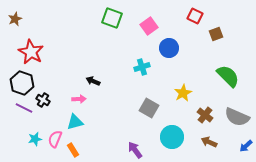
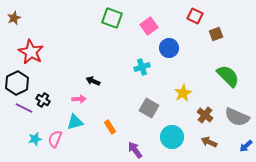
brown star: moved 1 px left, 1 px up
black hexagon: moved 5 px left; rotated 15 degrees clockwise
orange rectangle: moved 37 px right, 23 px up
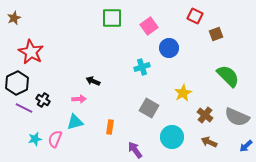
green square: rotated 20 degrees counterclockwise
orange rectangle: rotated 40 degrees clockwise
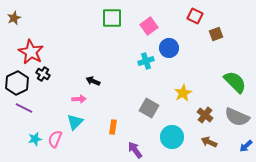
cyan cross: moved 4 px right, 6 px up
green semicircle: moved 7 px right, 6 px down
black cross: moved 26 px up
cyan triangle: rotated 30 degrees counterclockwise
orange rectangle: moved 3 px right
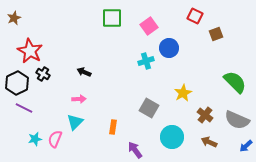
red star: moved 1 px left, 1 px up
black arrow: moved 9 px left, 9 px up
gray semicircle: moved 3 px down
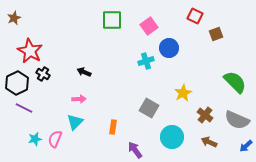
green square: moved 2 px down
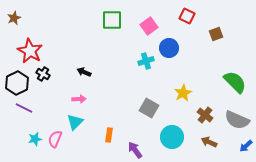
red square: moved 8 px left
orange rectangle: moved 4 px left, 8 px down
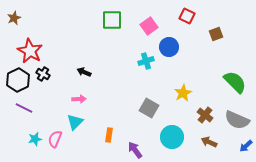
blue circle: moved 1 px up
black hexagon: moved 1 px right, 3 px up
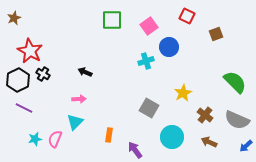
black arrow: moved 1 px right
